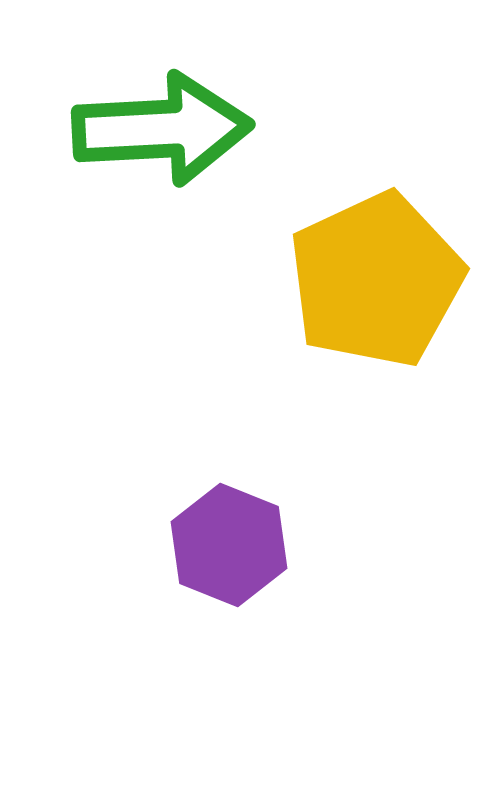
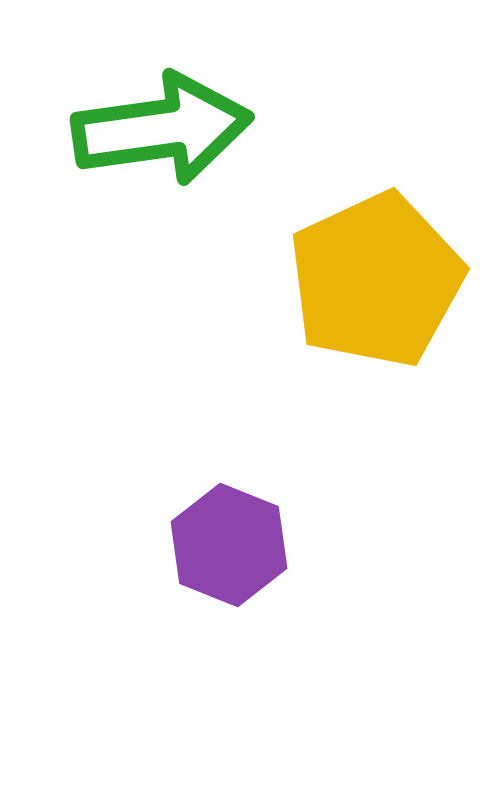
green arrow: rotated 5 degrees counterclockwise
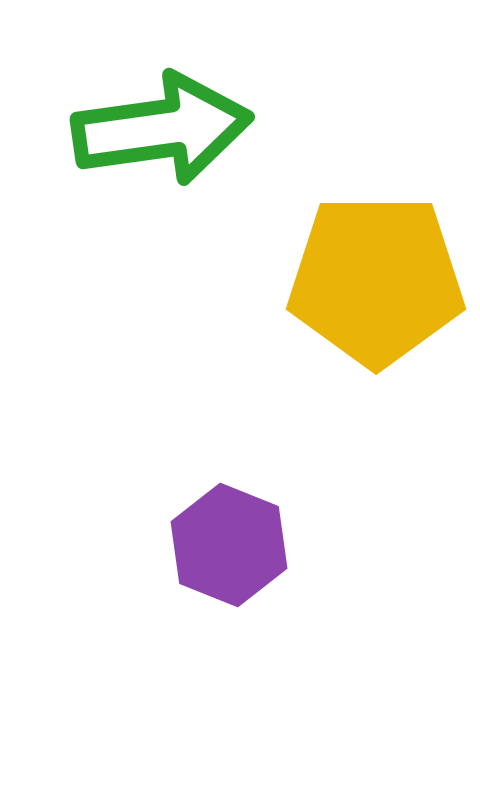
yellow pentagon: rotated 25 degrees clockwise
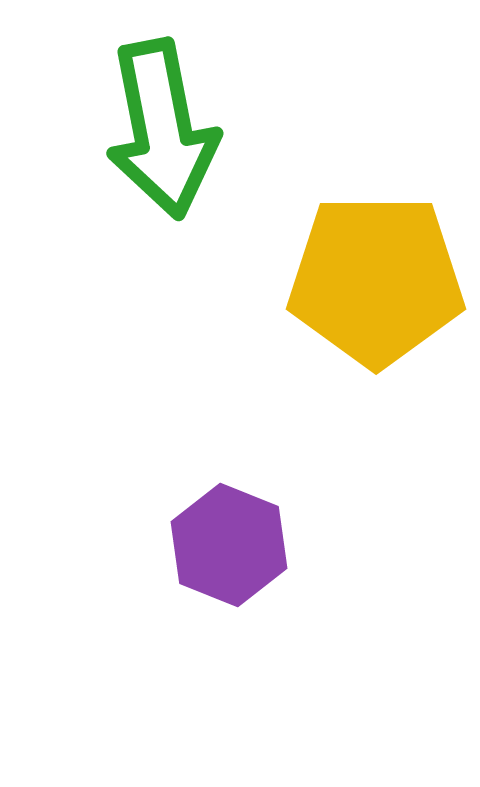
green arrow: rotated 87 degrees clockwise
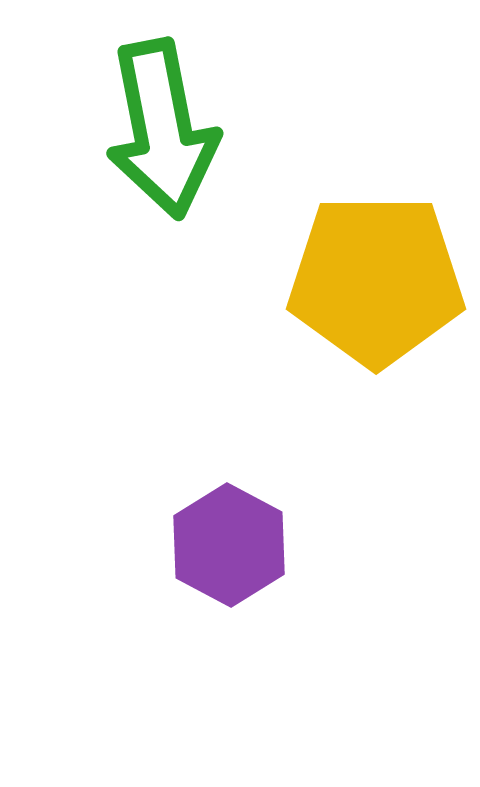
purple hexagon: rotated 6 degrees clockwise
